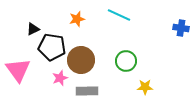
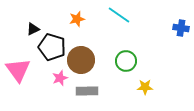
cyan line: rotated 10 degrees clockwise
black pentagon: rotated 8 degrees clockwise
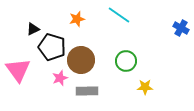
blue cross: rotated 21 degrees clockwise
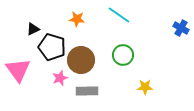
orange star: rotated 21 degrees clockwise
green circle: moved 3 px left, 6 px up
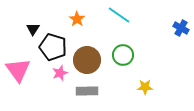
orange star: rotated 28 degrees clockwise
black triangle: rotated 32 degrees counterclockwise
black pentagon: moved 1 px right
brown circle: moved 6 px right
pink star: moved 5 px up
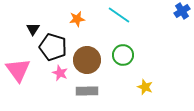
orange star: rotated 28 degrees clockwise
blue cross: moved 1 px right, 17 px up; rotated 28 degrees clockwise
pink star: rotated 28 degrees counterclockwise
yellow star: rotated 21 degrees clockwise
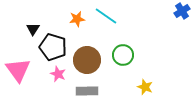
cyan line: moved 13 px left, 1 px down
pink star: moved 2 px left, 1 px down
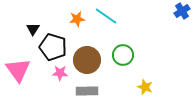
pink star: moved 2 px right, 1 px up; rotated 21 degrees counterclockwise
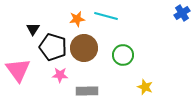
blue cross: moved 2 px down
cyan line: rotated 20 degrees counterclockwise
brown circle: moved 3 px left, 12 px up
pink star: moved 2 px down
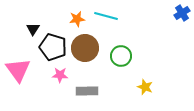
brown circle: moved 1 px right
green circle: moved 2 px left, 1 px down
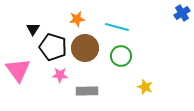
cyan line: moved 11 px right, 11 px down
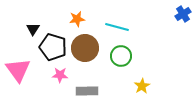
blue cross: moved 1 px right, 1 px down
yellow star: moved 3 px left, 1 px up; rotated 21 degrees clockwise
